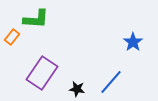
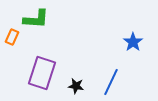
orange rectangle: rotated 14 degrees counterclockwise
purple rectangle: rotated 16 degrees counterclockwise
blue line: rotated 16 degrees counterclockwise
black star: moved 1 px left, 3 px up
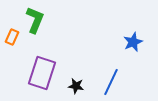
green L-shape: moved 1 px left, 1 px down; rotated 72 degrees counterclockwise
blue star: rotated 12 degrees clockwise
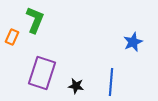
blue line: rotated 20 degrees counterclockwise
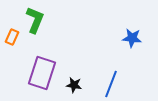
blue star: moved 1 px left, 4 px up; rotated 30 degrees clockwise
blue line: moved 2 px down; rotated 16 degrees clockwise
black star: moved 2 px left, 1 px up
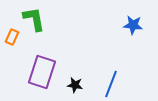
green L-shape: moved 1 px left, 1 px up; rotated 32 degrees counterclockwise
blue star: moved 1 px right, 13 px up
purple rectangle: moved 1 px up
black star: moved 1 px right
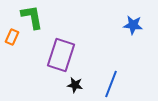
green L-shape: moved 2 px left, 2 px up
purple rectangle: moved 19 px right, 17 px up
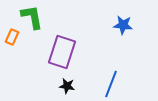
blue star: moved 10 px left
purple rectangle: moved 1 px right, 3 px up
black star: moved 8 px left, 1 px down
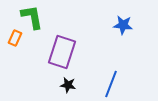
orange rectangle: moved 3 px right, 1 px down
black star: moved 1 px right, 1 px up
